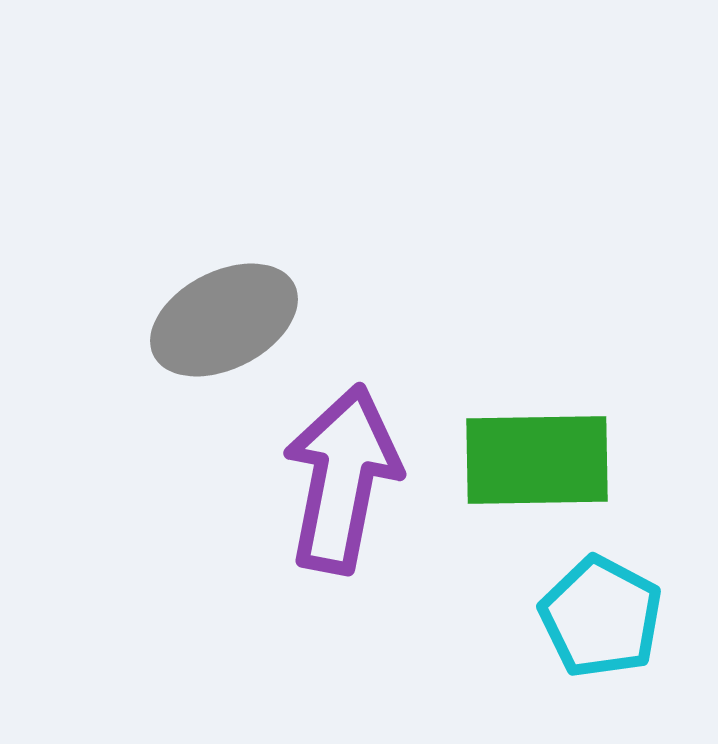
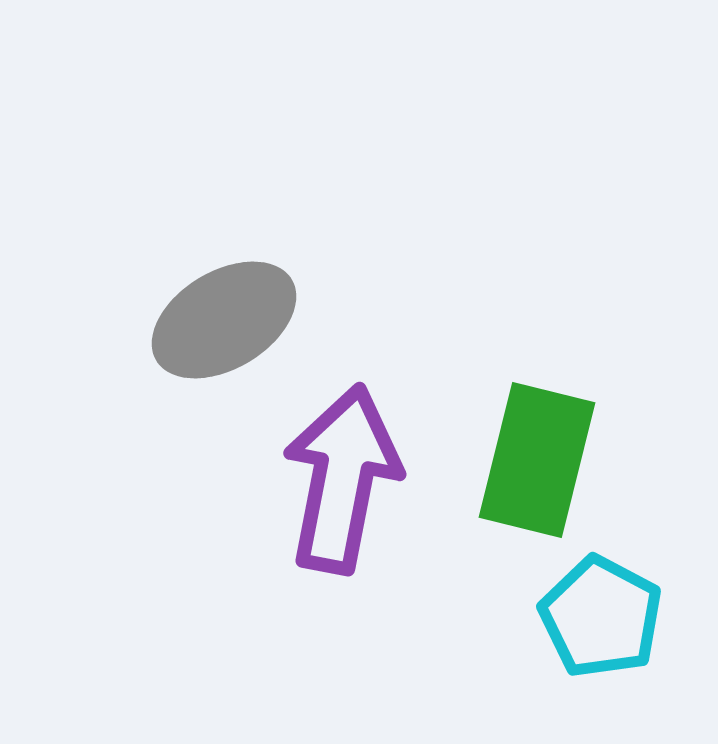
gray ellipse: rotated 4 degrees counterclockwise
green rectangle: rotated 75 degrees counterclockwise
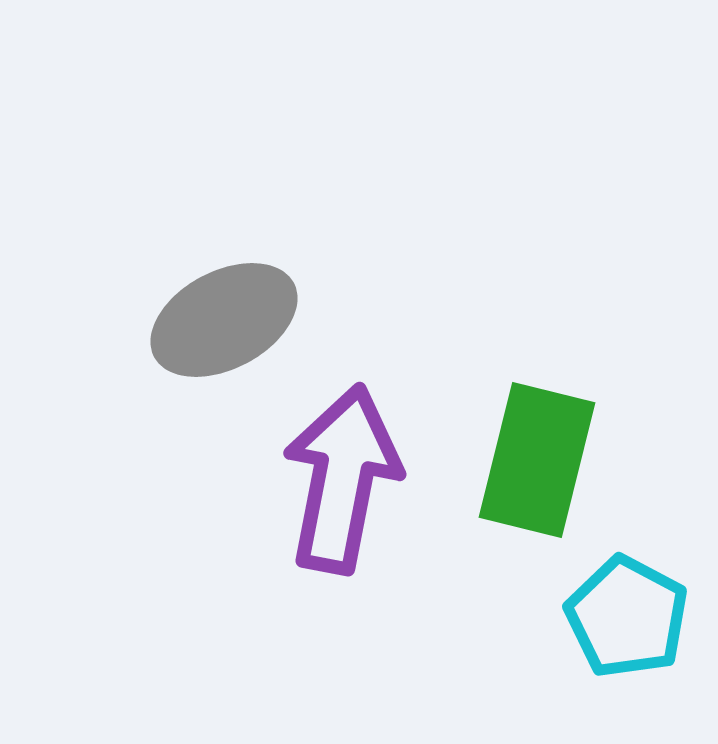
gray ellipse: rotated 3 degrees clockwise
cyan pentagon: moved 26 px right
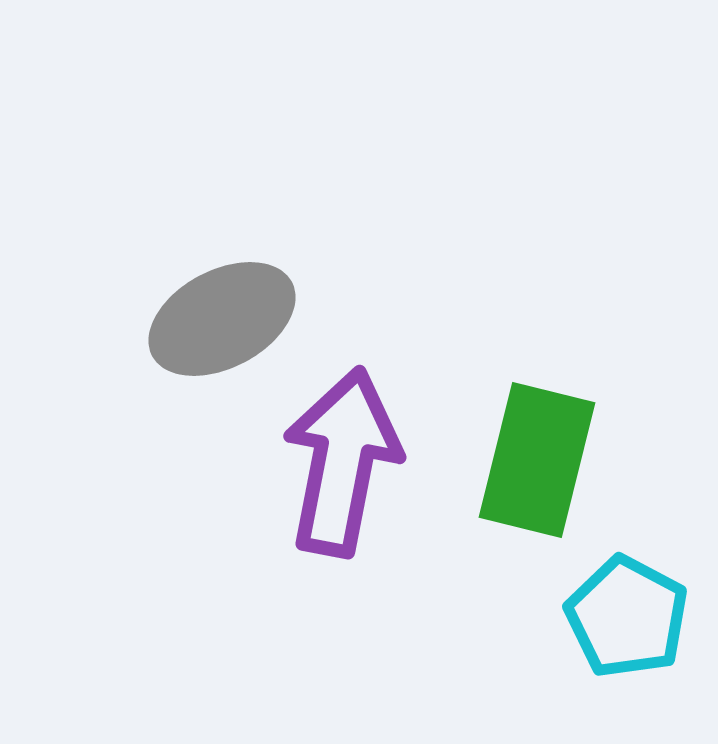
gray ellipse: moved 2 px left, 1 px up
purple arrow: moved 17 px up
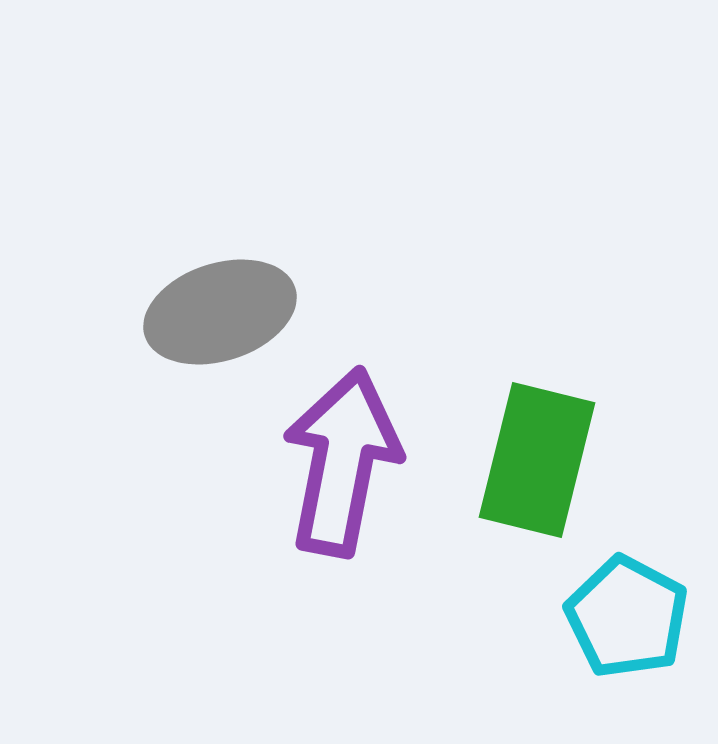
gray ellipse: moved 2 px left, 7 px up; rotated 10 degrees clockwise
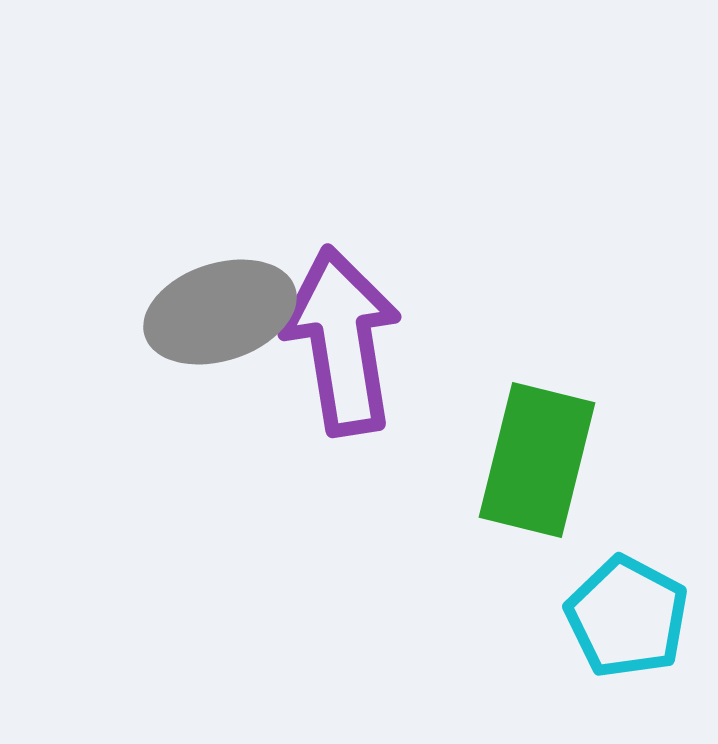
purple arrow: moved 121 px up; rotated 20 degrees counterclockwise
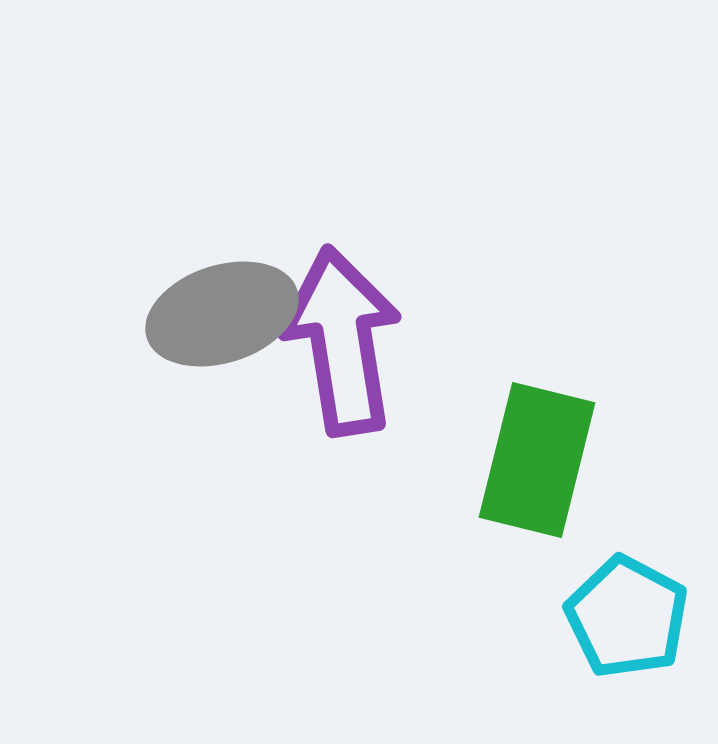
gray ellipse: moved 2 px right, 2 px down
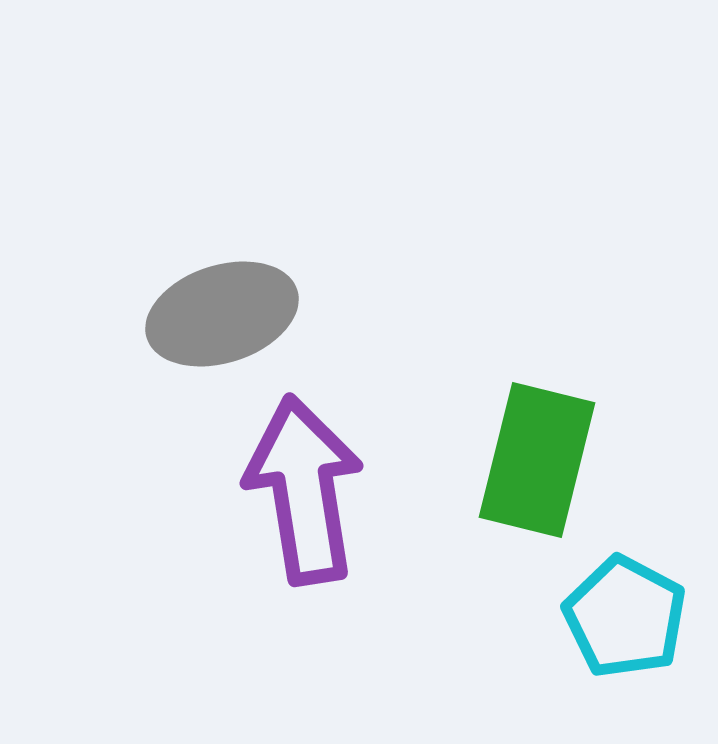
purple arrow: moved 38 px left, 149 px down
cyan pentagon: moved 2 px left
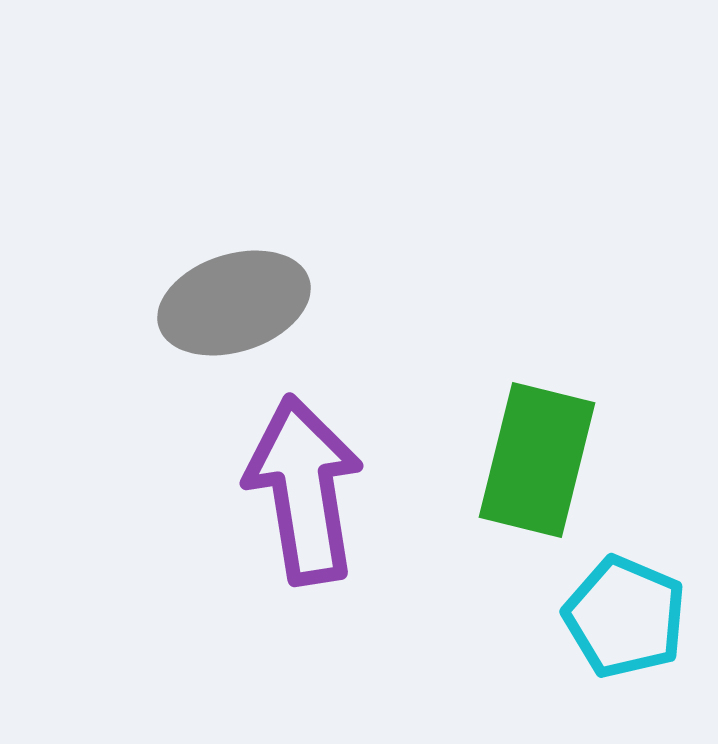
gray ellipse: moved 12 px right, 11 px up
cyan pentagon: rotated 5 degrees counterclockwise
